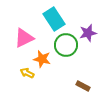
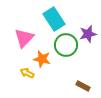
purple star: moved 1 px down
pink triangle: rotated 20 degrees counterclockwise
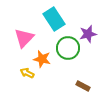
green circle: moved 2 px right, 3 px down
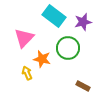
cyan rectangle: moved 3 px up; rotated 20 degrees counterclockwise
purple star: moved 5 px left, 12 px up
yellow arrow: rotated 40 degrees clockwise
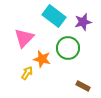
yellow arrow: rotated 56 degrees clockwise
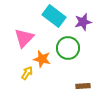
brown rectangle: rotated 32 degrees counterclockwise
